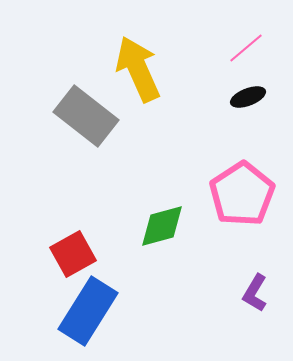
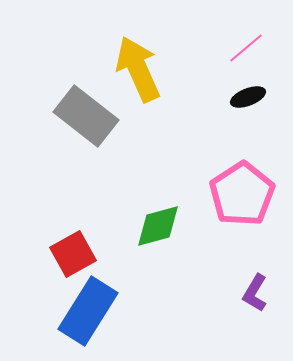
green diamond: moved 4 px left
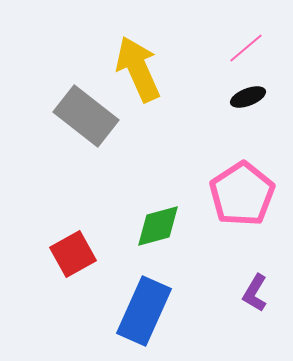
blue rectangle: moved 56 px right; rotated 8 degrees counterclockwise
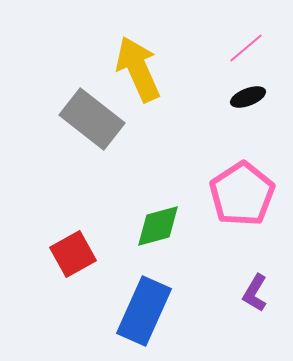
gray rectangle: moved 6 px right, 3 px down
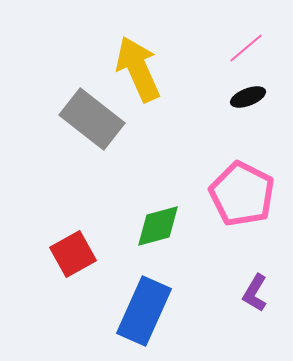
pink pentagon: rotated 12 degrees counterclockwise
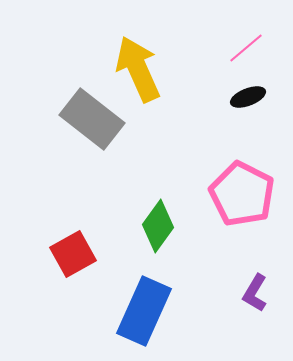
green diamond: rotated 39 degrees counterclockwise
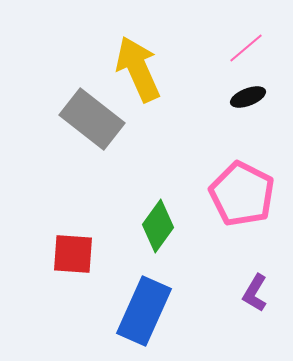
red square: rotated 33 degrees clockwise
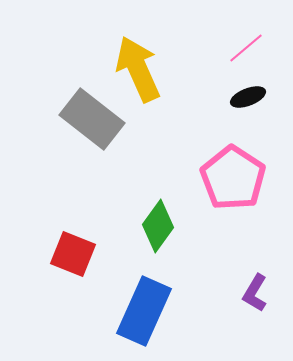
pink pentagon: moved 9 px left, 16 px up; rotated 6 degrees clockwise
red square: rotated 18 degrees clockwise
